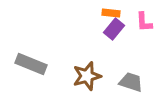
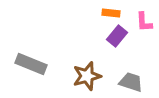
purple rectangle: moved 3 px right, 7 px down
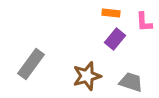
purple rectangle: moved 2 px left, 3 px down
gray rectangle: rotated 76 degrees counterclockwise
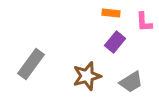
purple rectangle: moved 3 px down
gray trapezoid: rotated 130 degrees clockwise
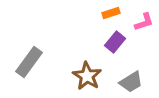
orange rectangle: rotated 24 degrees counterclockwise
pink L-shape: rotated 105 degrees counterclockwise
gray rectangle: moved 2 px left, 2 px up
brown star: rotated 24 degrees counterclockwise
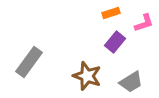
pink L-shape: moved 1 px down
brown star: rotated 12 degrees counterclockwise
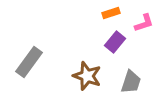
gray trapezoid: rotated 40 degrees counterclockwise
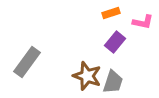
pink L-shape: moved 1 px left, 1 px up; rotated 30 degrees clockwise
gray rectangle: moved 2 px left
gray trapezoid: moved 18 px left
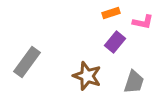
gray trapezoid: moved 21 px right
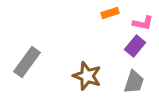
orange rectangle: moved 1 px left
pink L-shape: moved 1 px down
purple rectangle: moved 20 px right, 4 px down
